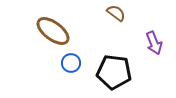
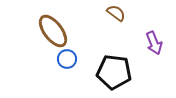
brown ellipse: rotated 16 degrees clockwise
blue circle: moved 4 px left, 4 px up
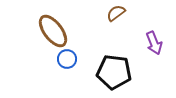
brown semicircle: rotated 72 degrees counterclockwise
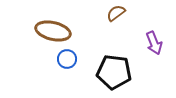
brown ellipse: rotated 40 degrees counterclockwise
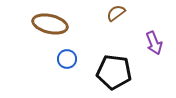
brown ellipse: moved 3 px left, 7 px up
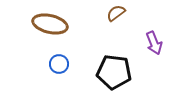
blue circle: moved 8 px left, 5 px down
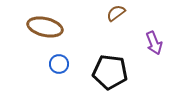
brown ellipse: moved 5 px left, 3 px down
black pentagon: moved 4 px left
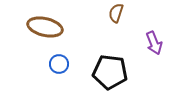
brown semicircle: rotated 36 degrees counterclockwise
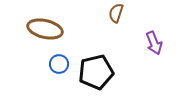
brown ellipse: moved 2 px down
black pentagon: moved 14 px left; rotated 20 degrees counterclockwise
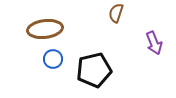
brown ellipse: rotated 20 degrees counterclockwise
blue circle: moved 6 px left, 5 px up
black pentagon: moved 2 px left, 2 px up
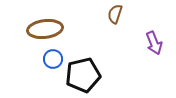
brown semicircle: moved 1 px left, 1 px down
black pentagon: moved 11 px left, 5 px down
